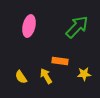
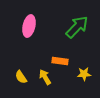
yellow arrow: moved 1 px left, 1 px down
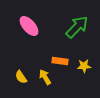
pink ellipse: rotated 55 degrees counterclockwise
yellow star: moved 8 px up
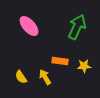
green arrow: rotated 20 degrees counterclockwise
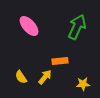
orange rectangle: rotated 14 degrees counterclockwise
yellow star: moved 1 px left, 18 px down
yellow arrow: rotated 70 degrees clockwise
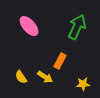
orange rectangle: rotated 56 degrees counterclockwise
yellow arrow: rotated 84 degrees clockwise
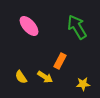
green arrow: rotated 55 degrees counterclockwise
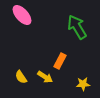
pink ellipse: moved 7 px left, 11 px up
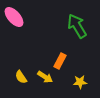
pink ellipse: moved 8 px left, 2 px down
green arrow: moved 1 px up
yellow star: moved 3 px left, 2 px up
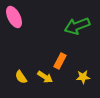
pink ellipse: rotated 15 degrees clockwise
green arrow: rotated 80 degrees counterclockwise
yellow star: moved 3 px right, 5 px up
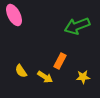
pink ellipse: moved 2 px up
yellow semicircle: moved 6 px up
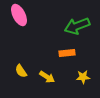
pink ellipse: moved 5 px right
orange rectangle: moved 7 px right, 8 px up; rotated 56 degrees clockwise
yellow arrow: moved 2 px right
